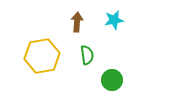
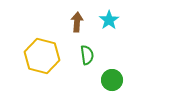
cyan star: moved 5 px left; rotated 24 degrees counterclockwise
yellow hexagon: rotated 24 degrees clockwise
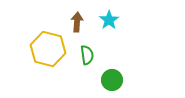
yellow hexagon: moved 6 px right, 7 px up
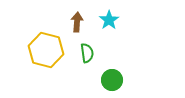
yellow hexagon: moved 2 px left, 1 px down
green semicircle: moved 2 px up
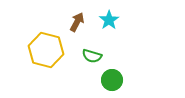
brown arrow: rotated 24 degrees clockwise
green semicircle: moved 5 px right, 3 px down; rotated 114 degrees clockwise
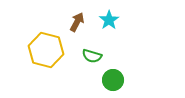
green circle: moved 1 px right
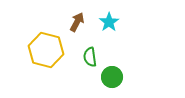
cyan star: moved 2 px down
green semicircle: moved 2 px left, 1 px down; rotated 66 degrees clockwise
green circle: moved 1 px left, 3 px up
